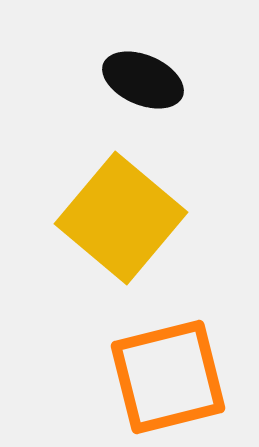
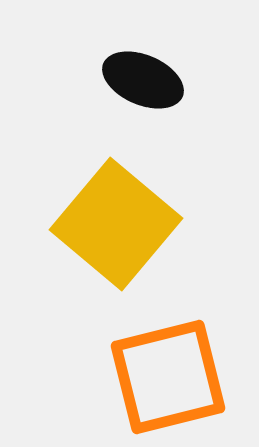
yellow square: moved 5 px left, 6 px down
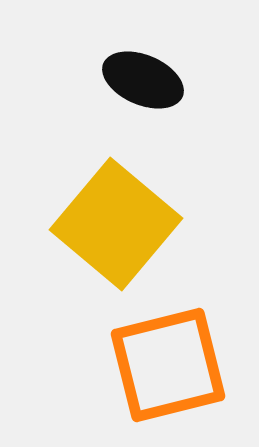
orange square: moved 12 px up
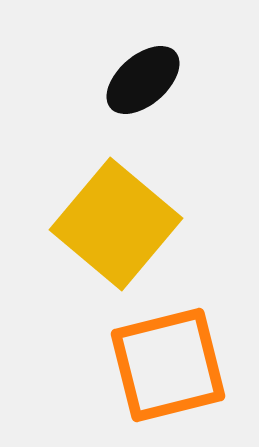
black ellipse: rotated 64 degrees counterclockwise
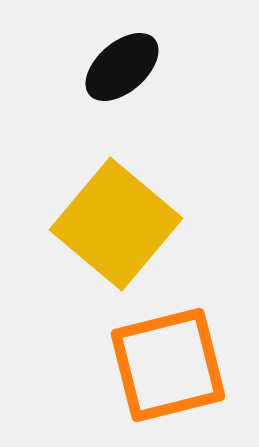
black ellipse: moved 21 px left, 13 px up
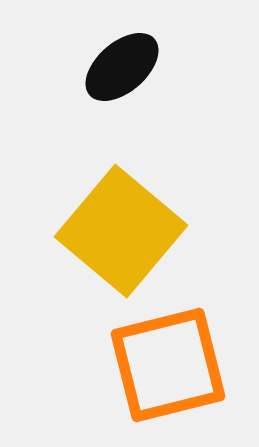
yellow square: moved 5 px right, 7 px down
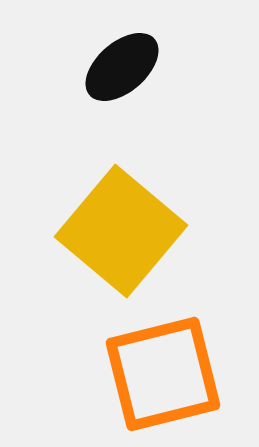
orange square: moved 5 px left, 9 px down
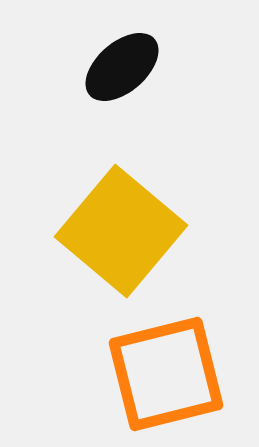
orange square: moved 3 px right
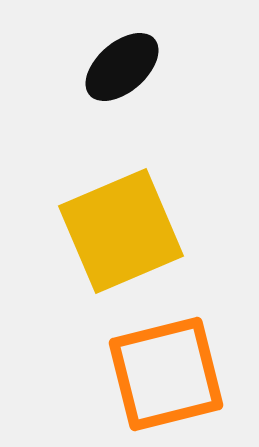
yellow square: rotated 27 degrees clockwise
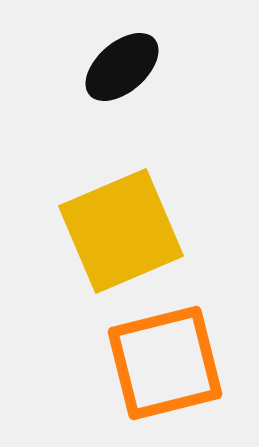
orange square: moved 1 px left, 11 px up
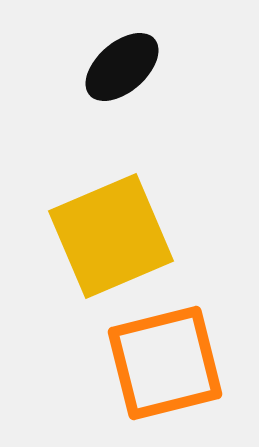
yellow square: moved 10 px left, 5 px down
